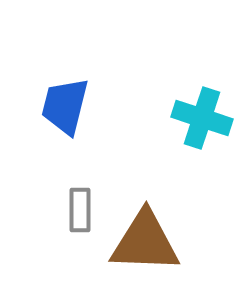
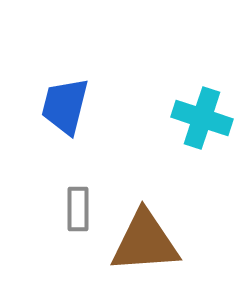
gray rectangle: moved 2 px left, 1 px up
brown triangle: rotated 6 degrees counterclockwise
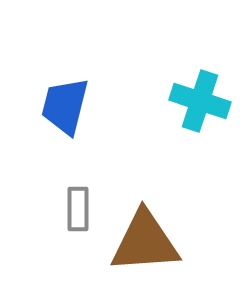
cyan cross: moved 2 px left, 17 px up
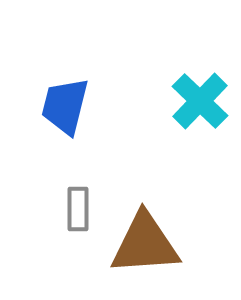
cyan cross: rotated 26 degrees clockwise
brown triangle: moved 2 px down
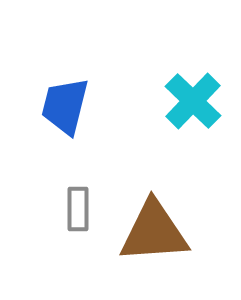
cyan cross: moved 7 px left
brown triangle: moved 9 px right, 12 px up
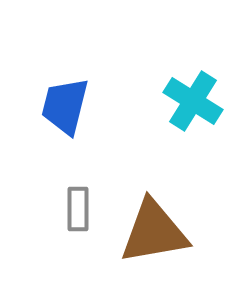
cyan cross: rotated 12 degrees counterclockwise
brown triangle: rotated 6 degrees counterclockwise
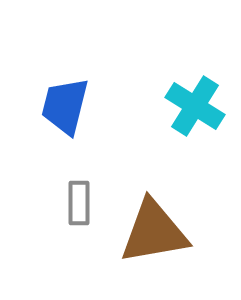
cyan cross: moved 2 px right, 5 px down
gray rectangle: moved 1 px right, 6 px up
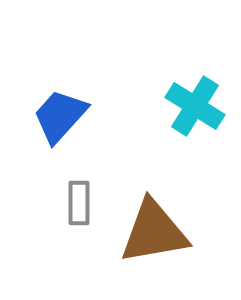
blue trapezoid: moved 5 px left, 10 px down; rotated 28 degrees clockwise
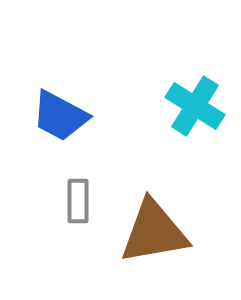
blue trapezoid: rotated 104 degrees counterclockwise
gray rectangle: moved 1 px left, 2 px up
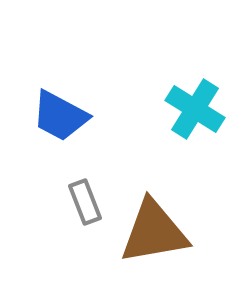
cyan cross: moved 3 px down
gray rectangle: moved 7 px right, 1 px down; rotated 21 degrees counterclockwise
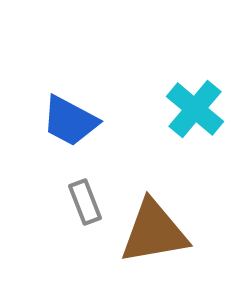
cyan cross: rotated 8 degrees clockwise
blue trapezoid: moved 10 px right, 5 px down
